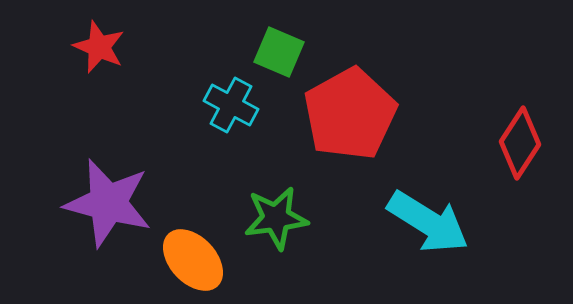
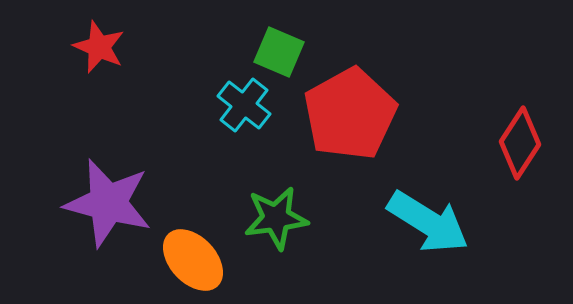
cyan cross: moved 13 px right; rotated 10 degrees clockwise
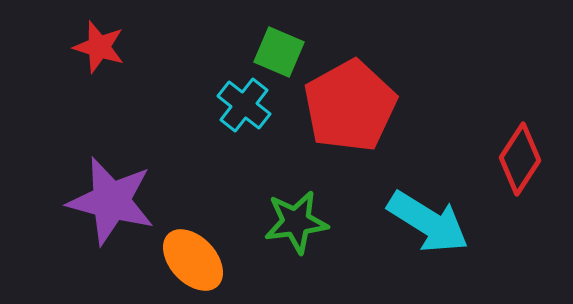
red star: rotated 6 degrees counterclockwise
red pentagon: moved 8 px up
red diamond: moved 16 px down
purple star: moved 3 px right, 2 px up
green star: moved 20 px right, 4 px down
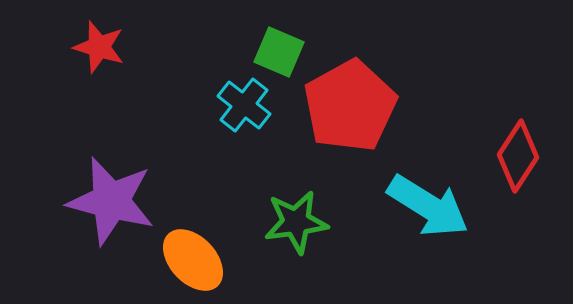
red diamond: moved 2 px left, 3 px up
cyan arrow: moved 16 px up
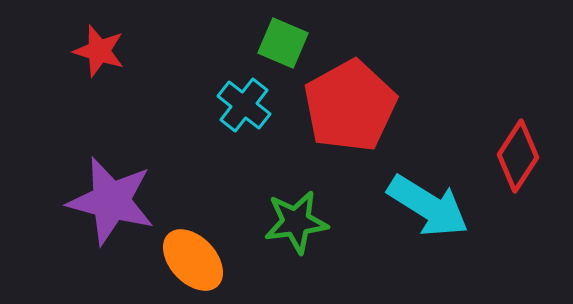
red star: moved 4 px down
green square: moved 4 px right, 9 px up
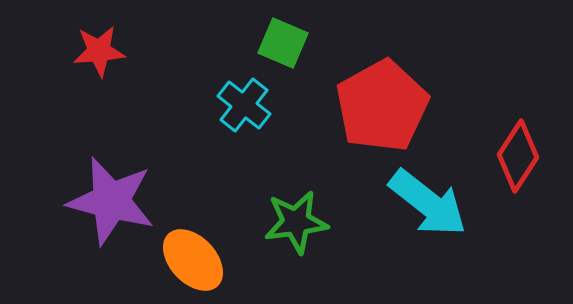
red star: rotated 22 degrees counterclockwise
red pentagon: moved 32 px right
cyan arrow: moved 3 px up; rotated 6 degrees clockwise
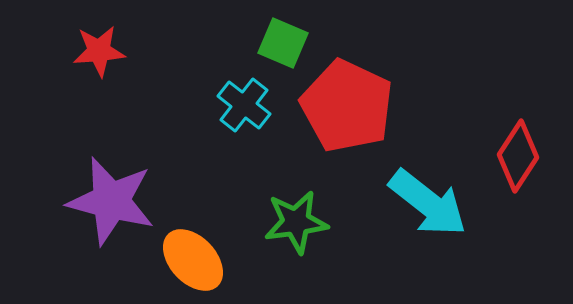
red pentagon: moved 35 px left; rotated 18 degrees counterclockwise
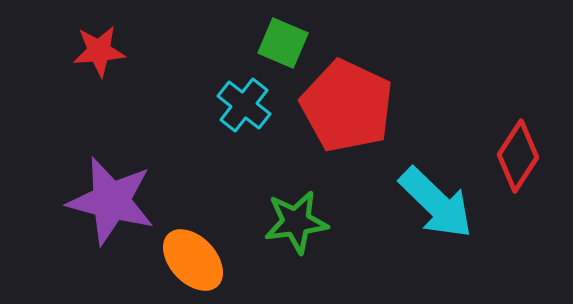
cyan arrow: moved 8 px right; rotated 6 degrees clockwise
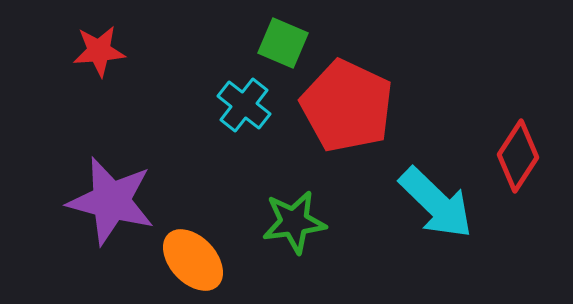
green star: moved 2 px left
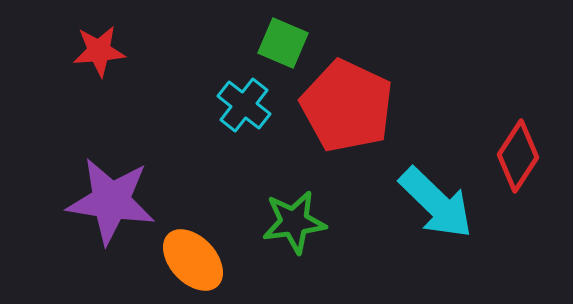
purple star: rotated 6 degrees counterclockwise
